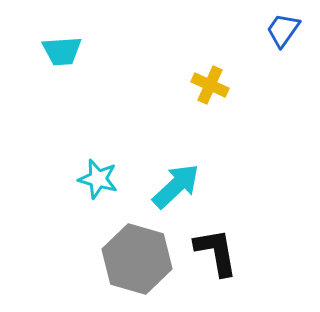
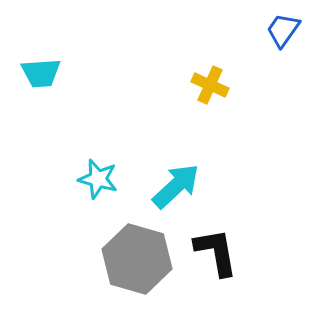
cyan trapezoid: moved 21 px left, 22 px down
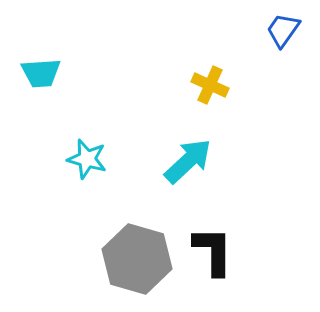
cyan star: moved 11 px left, 20 px up
cyan arrow: moved 12 px right, 25 px up
black L-shape: moved 3 px left, 1 px up; rotated 10 degrees clockwise
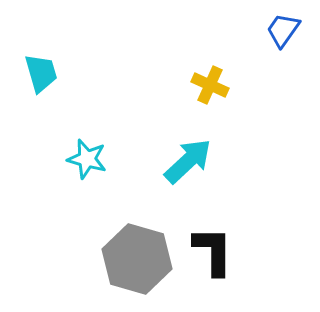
cyan trapezoid: rotated 102 degrees counterclockwise
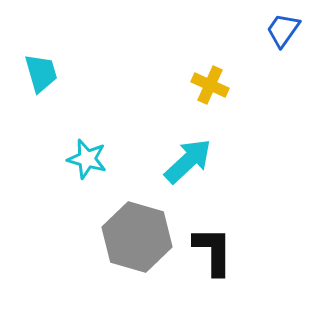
gray hexagon: moved 22 px up
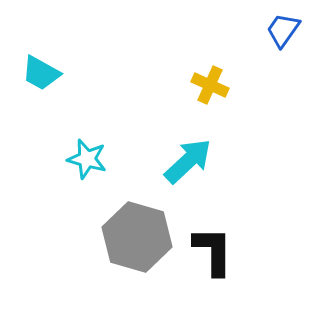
cyan trapezoid: rotated 135 degrees clockwise
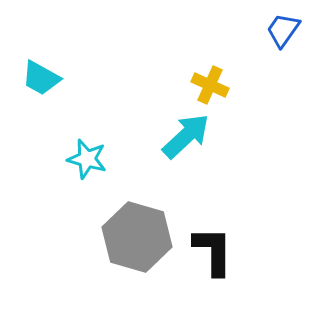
cyan trapezoid: moved 5 px down
cyan arrow: moved 2 px left, 25 px up
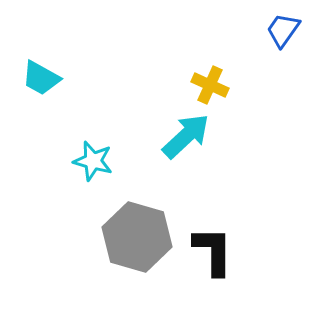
cyan star: moved 6 px right, 2 px down
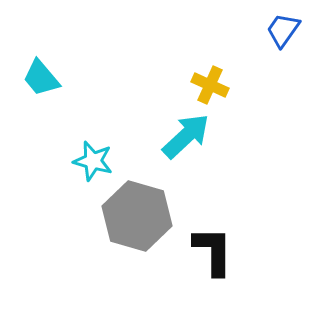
cyan trapezoid: rotated 21 degrees clockwise
gray hexagon: moved 21 px up
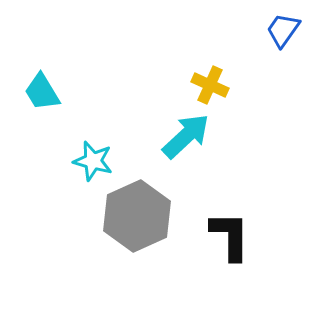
cyan trapezoid: moved 1 px right, 14 px down; rotated 9 degrees clockwise
gray hexagon: rotated 20 degrees clockwise
black L-shape: moved 17 px right, 15 px up
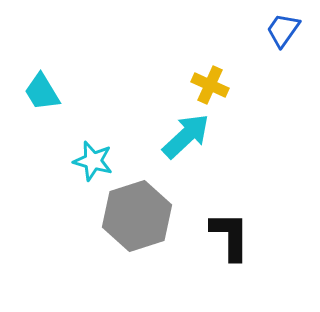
gray hexagon: rotated 6 degrees clockwise
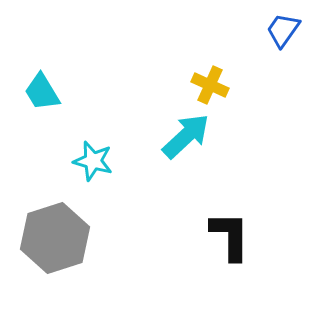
gray hexagon: moved 82 px left, 22 px down
